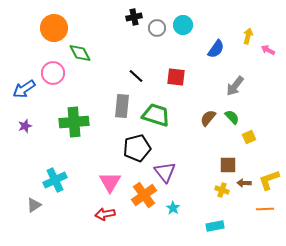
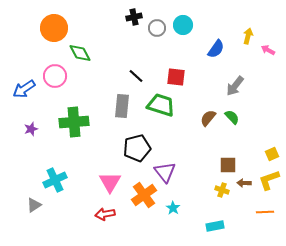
pink circle: moved 2 px right, 3 px down
green trapezoid: moved 5 px right, 10 px up
purple star: moved 6 px right, 3 px down
yellow square: moved 23 px right, 17 px down
orange line: moved 3 px down
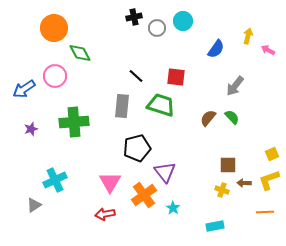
cyan circle: moved 4 px up
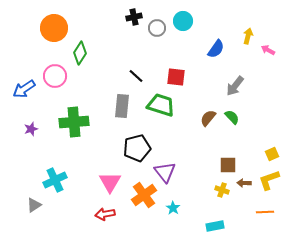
green diamond: rotated 60 degrees clockwise
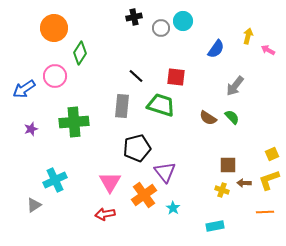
gray circle: moved 4 px right
brown semicircle: rotated 96 degrees counterclockwise
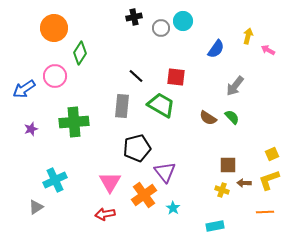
green trapezoid: rotated 12 degrees clockwise
gray triangle: moved 2 px right, 2 px down
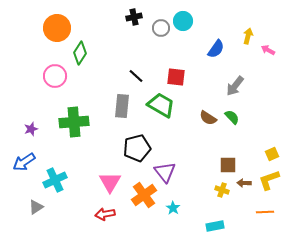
orange circle: moved 3 px right
blue arrow: moved 73 px down
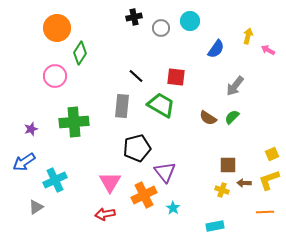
cyan circle: moved 7 px right
green semicircle: rotated 91 degrees counterclockwise
orange cross: rotated 10 degrees clockwise
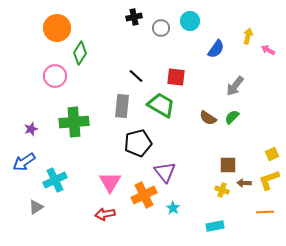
black pentagon: moved 1 px right, 5 px up
